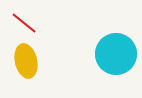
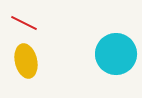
red line: rotated 12 degrees counterclockwise
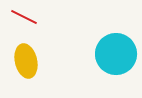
red line: moved 6 px up
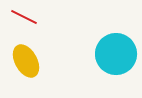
yellow ellipse: rotated 16 degrees counterclockwise
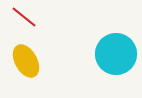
red line: rotated 12 degrees clockwise
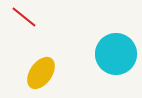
yellow ellipse: moved 15 px right, 12 px down; rotated 64 degrees clockwise
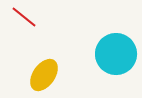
yellow ellipse: moved 3 px right, 2 px down
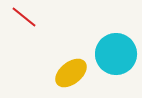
yellow ellipse: moved 27 px right, 2 px up; rotated 16 degrees clockwise
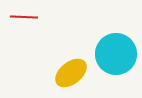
red line: rotated 36 degrees counterclockwise
